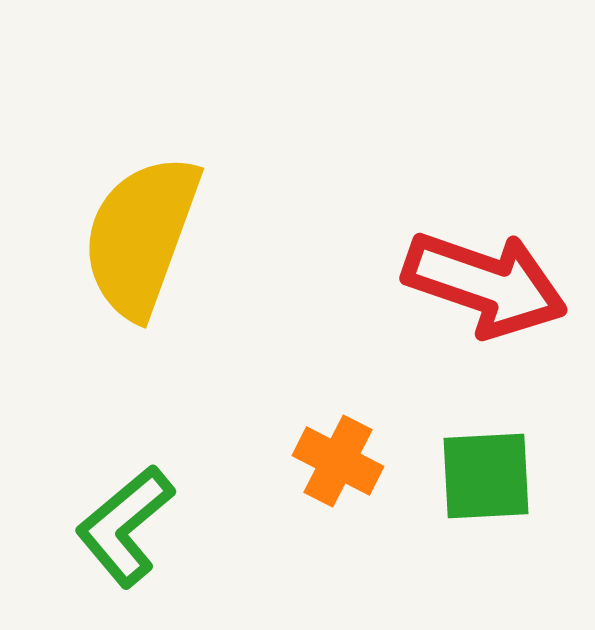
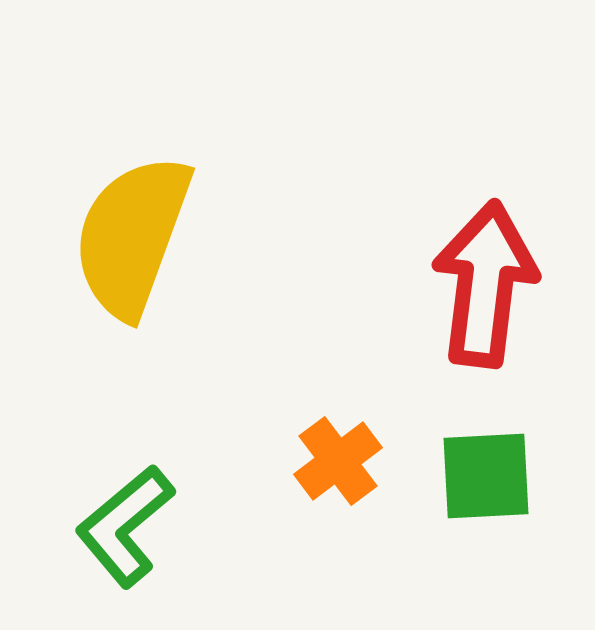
yellow semicircle: moved 9 px left
red arrow: rotated 102 degrees counterclockwise
orange cross: rotated 26 degrees clockwise
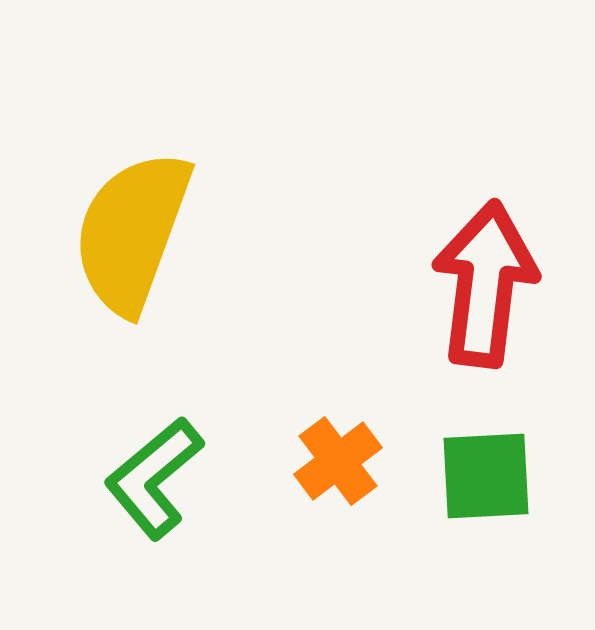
yellow semicircle: moved 4 px up
green L-shape: moved 29 px right, 48 px up
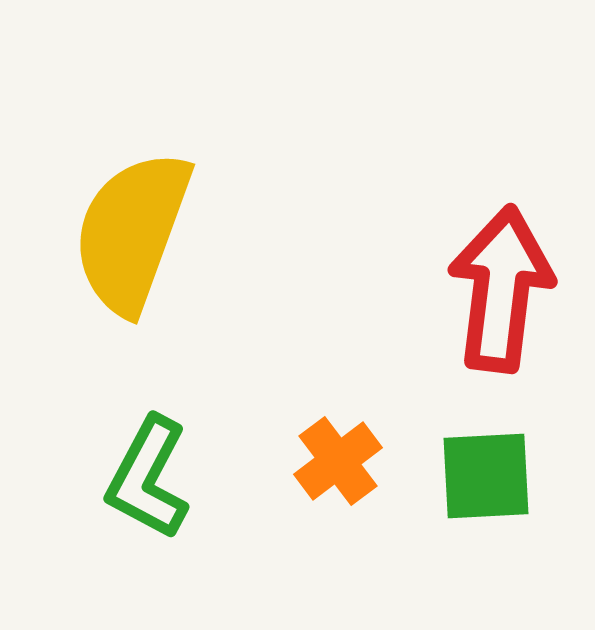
red arrow: moved 16 px right, 5 px down
green L-shape: moved 6 px left; rotated 22 degrees counterclockwise
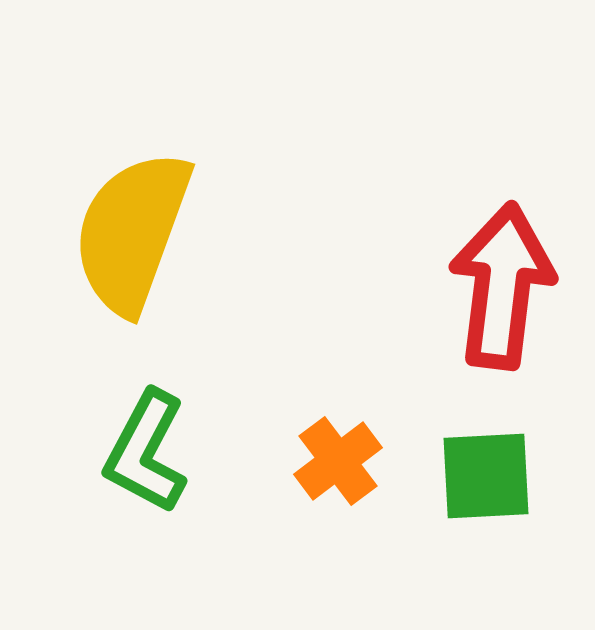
red arrow: moved 1 px right, 3 px up
green L-shape: moved 2 px left, 26 px up
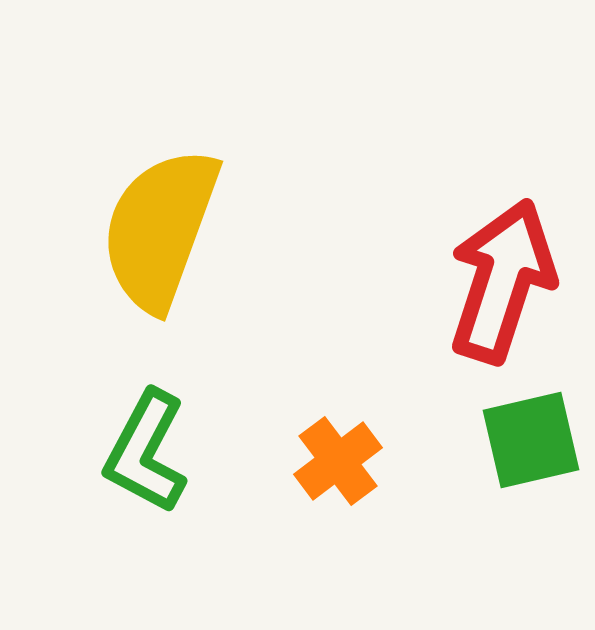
yellow semicircle: moved 28 px right, 3 px up
red arrow: moved 5 px up; rotated 11 degrees clockwise
green square: moved 45 px right, 36 px up; rotated 10 degrees counterclockwise
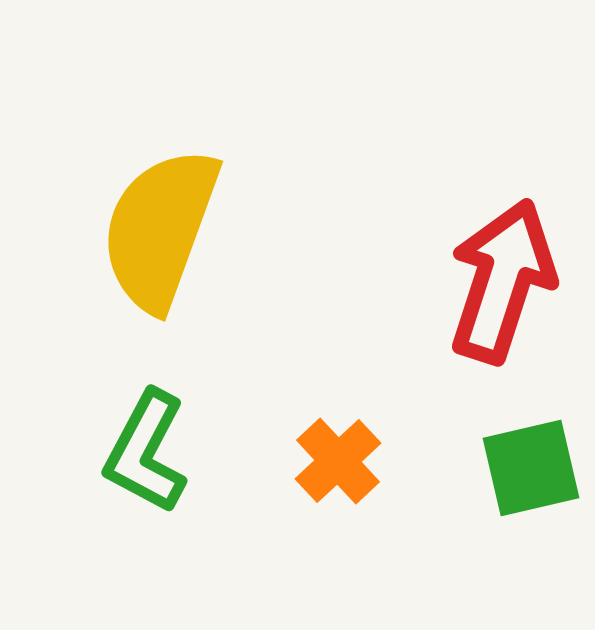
green square: moved 28 px down
orange cross: rotated 6 degrees counterclockwise
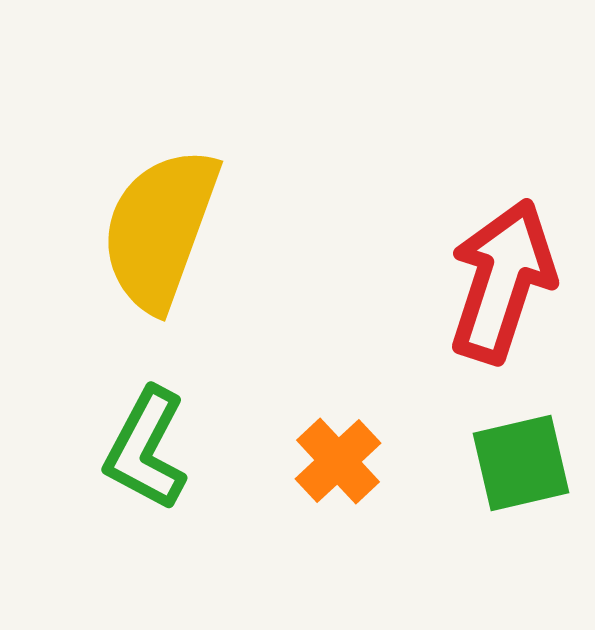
green L-shape: moved 3 px up
green square: moved 10 px left, 5 px up
